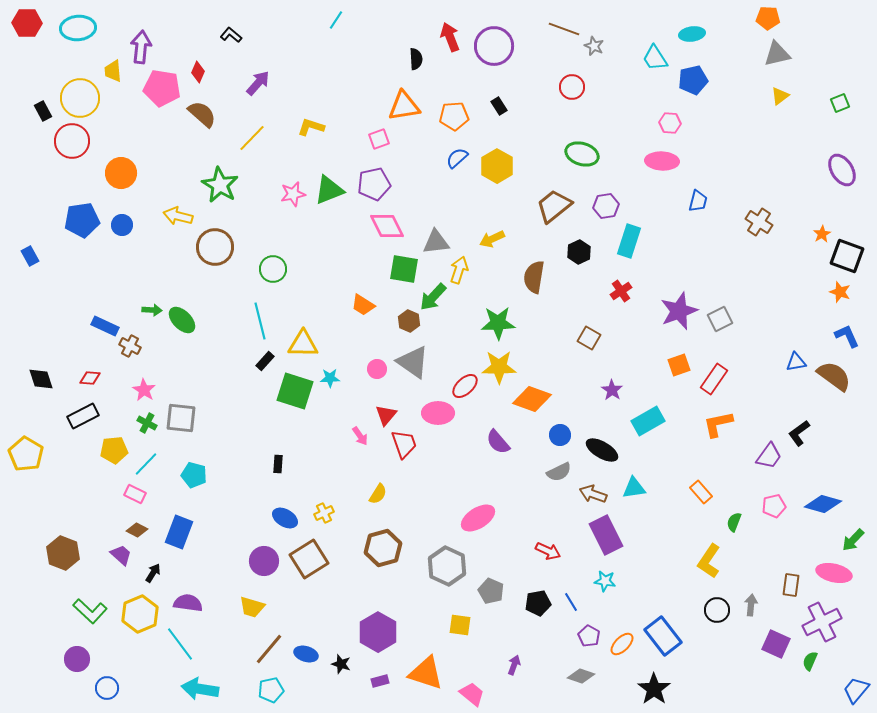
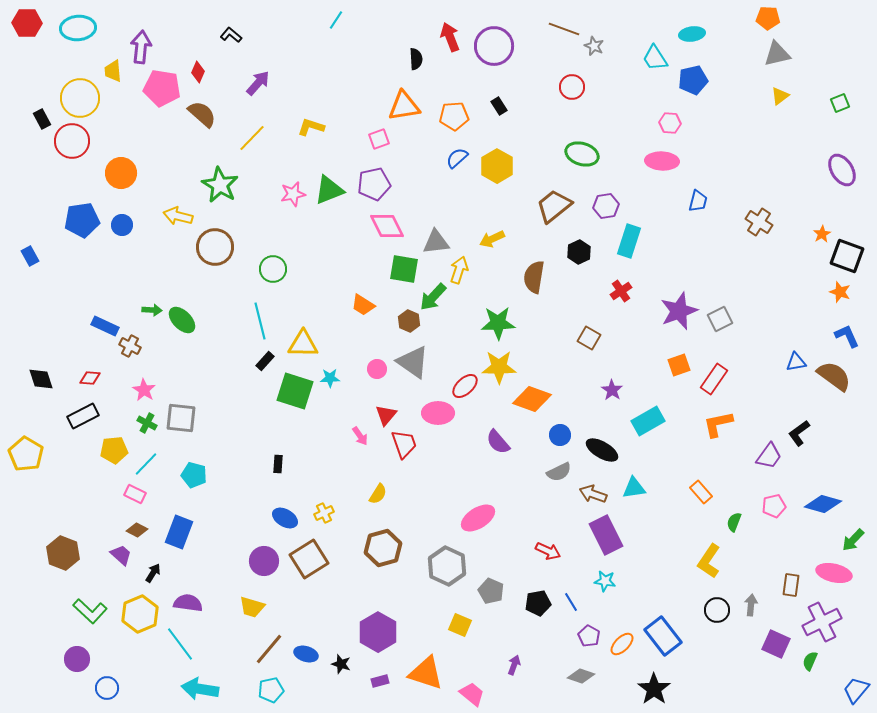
black rectangle at (43, 111): moved 1 px left, 8 px down
yellow square at (460, 625): rotated 15 degrees clockwise
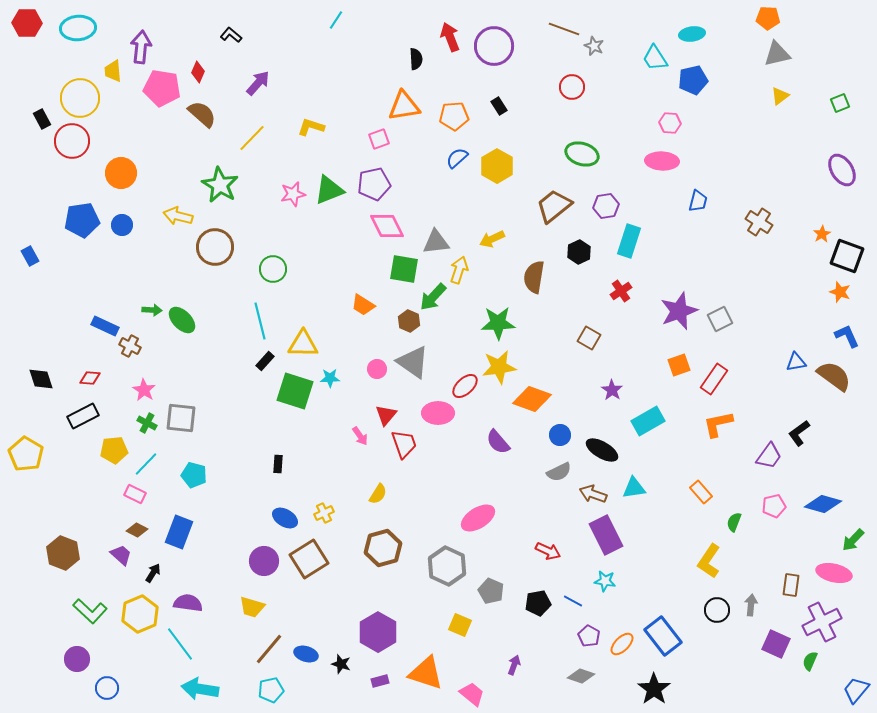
yellow star at (499, 367): rotated 8 degrees counterclockwise
blue line at (571, 602): moved 2 px right, 1 px up; rotated 30 degrees counterclockwise
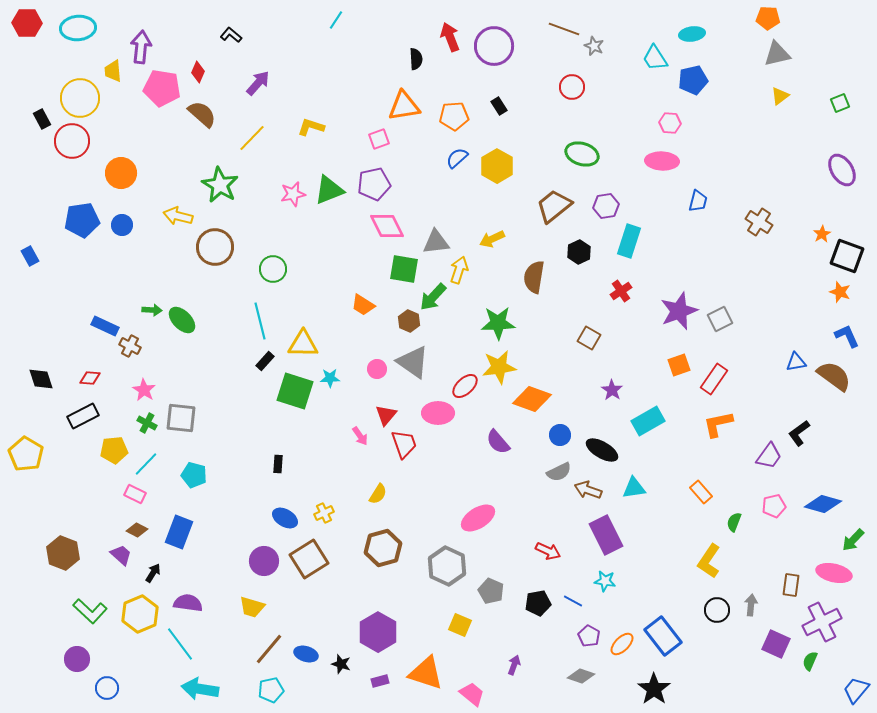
brown arrow at (593, 494): moved 5 px left, 4 px up
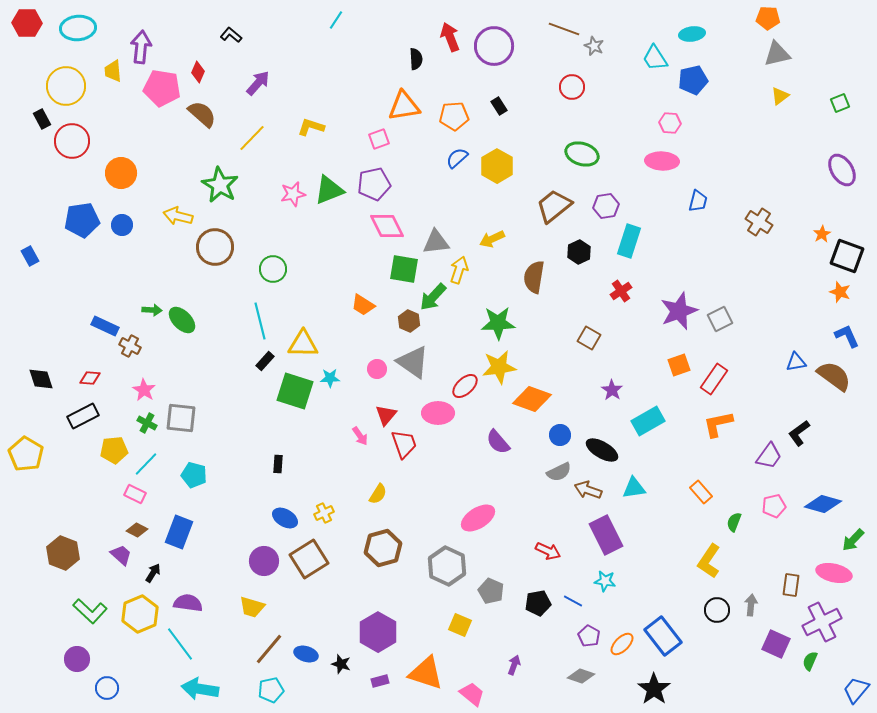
yellow circle at (80, 98): moved 14 px left, 12 px up
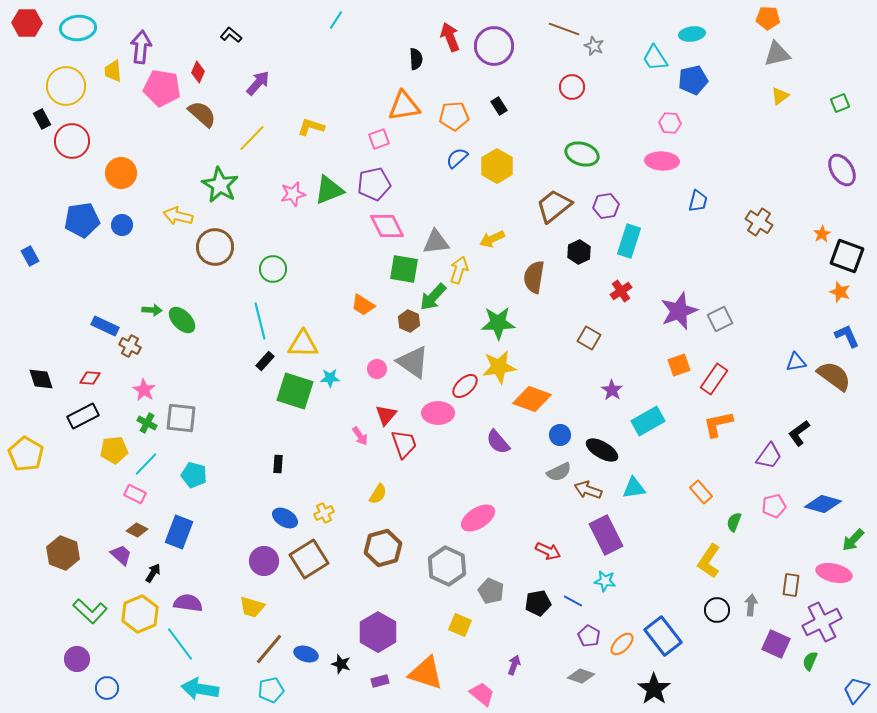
pink trapezoid at (472, 694): moved 10 px right
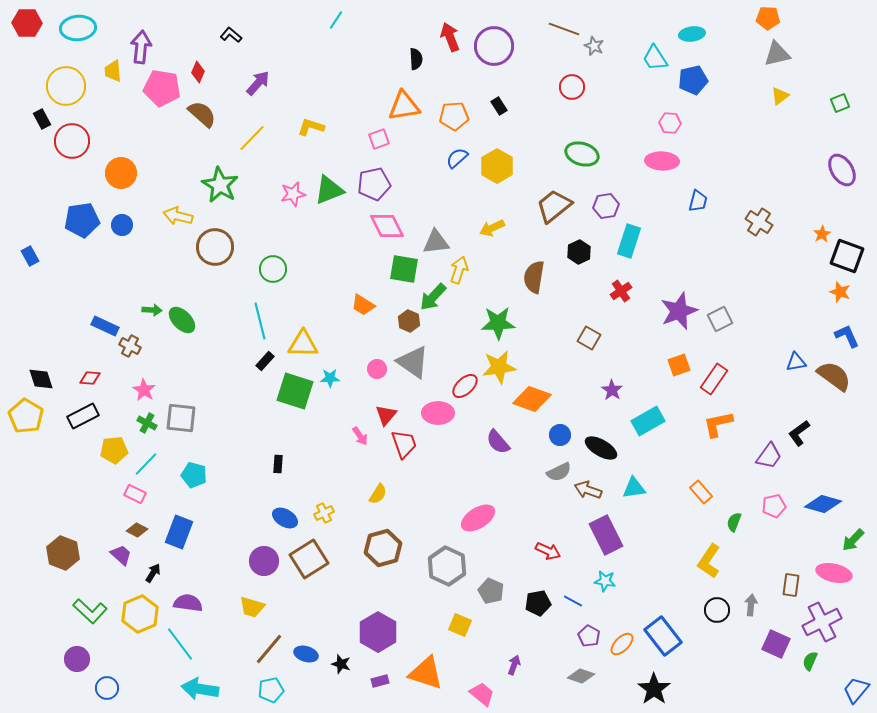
yellow arrow at (492, 239): moved 11 px up
black ellipse at (602, 450): moved 1 px left, 2 px up
yellow pentagon at (26, 454): moved 38 px up
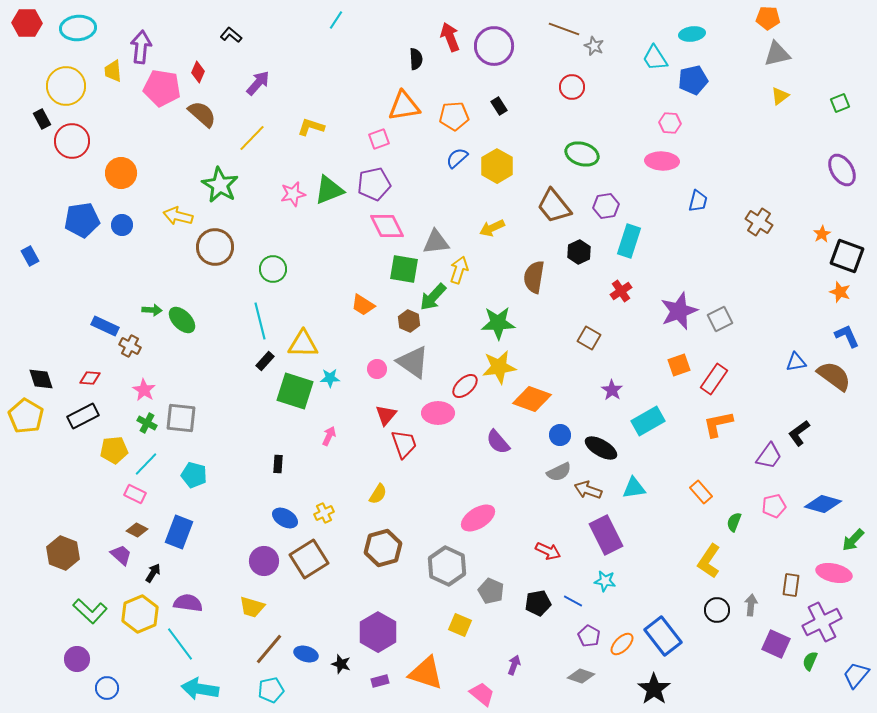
brown trapezoid at (554, 206): rotated 90 degrees counterclockwise
pink arrow at (360, 436): moved 31 px left; rotated 120 degrees counterclockwise
blue trapezoid at (856, 690): moved 15 px up
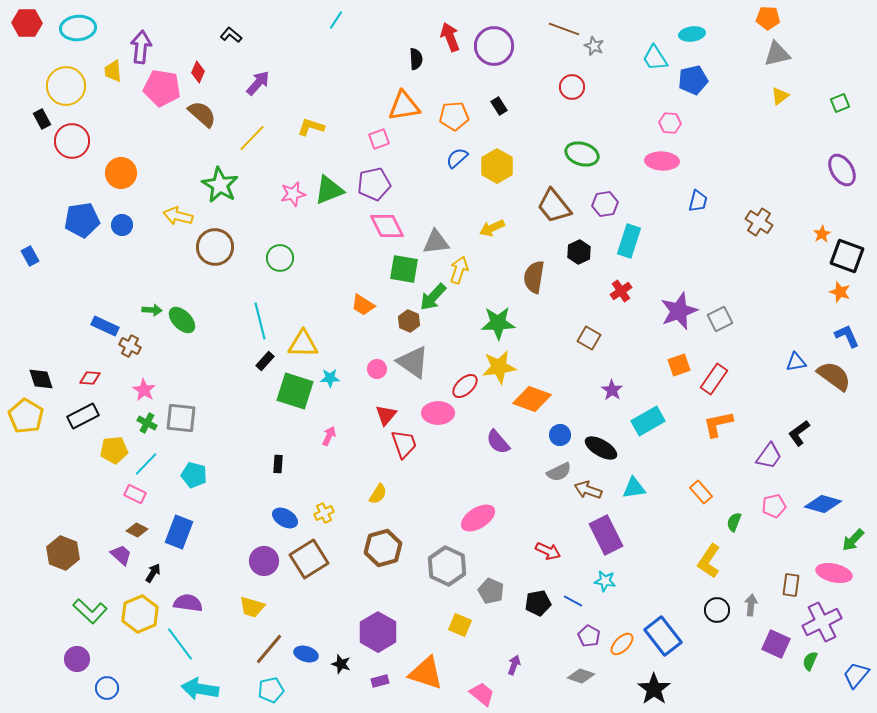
purple hexagon at (606, 206): moved 1 px left, 2 px up
green circle at (273, 269): moved 7 px right, 11 px up
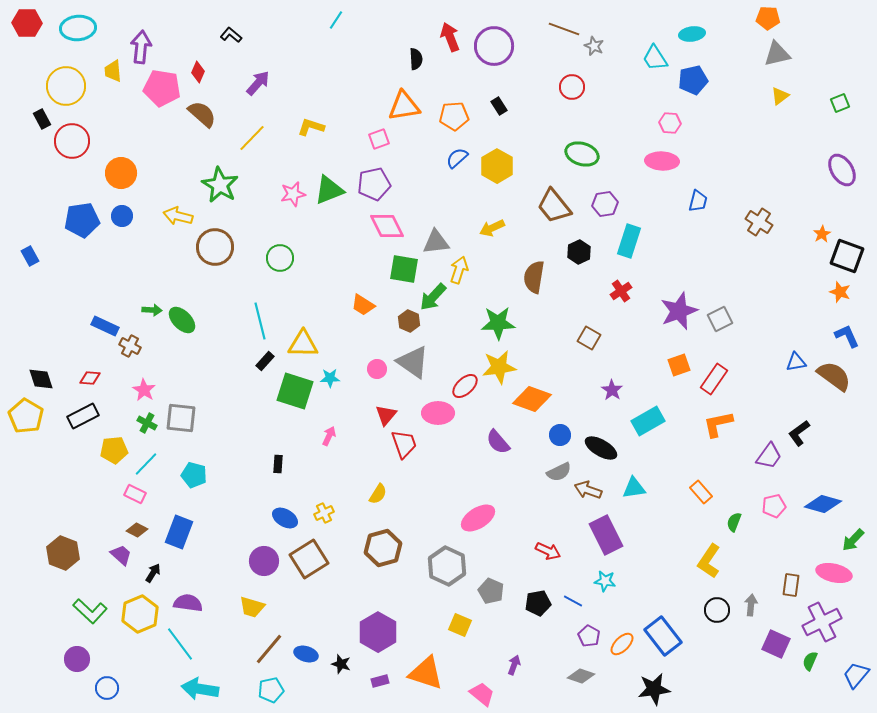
blue circle at (122, 225): moved 9 px up
black star at (654, 689): rotated 28 degrees clockwise
